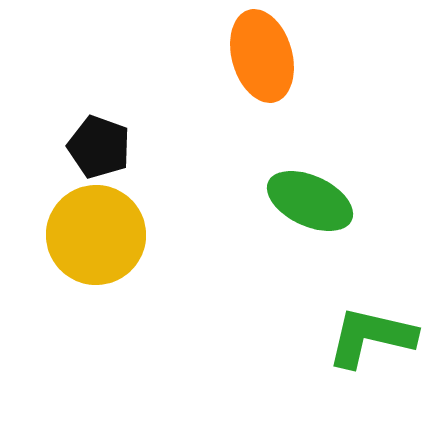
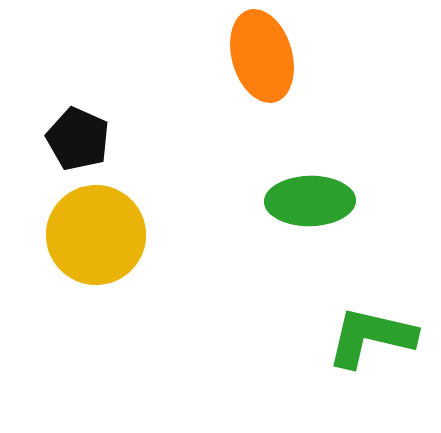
black pentagon: moved 21 px left, 8 px up; rotated 4 degrees clockwise
green ellipse: rotated 26 degrees counterclockwise
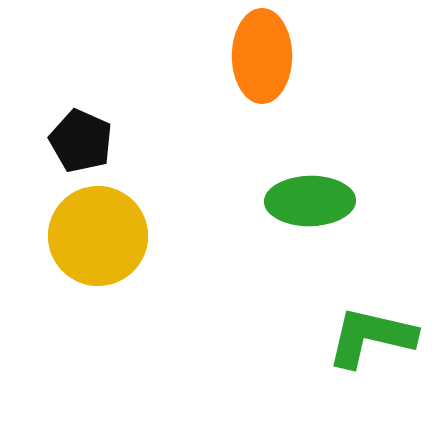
orange ellipse: rotated 16 degrees clockwise
black pentagon: moved 3 px right, 2 px down
yellow circle: moved 2 px right, 1 px down
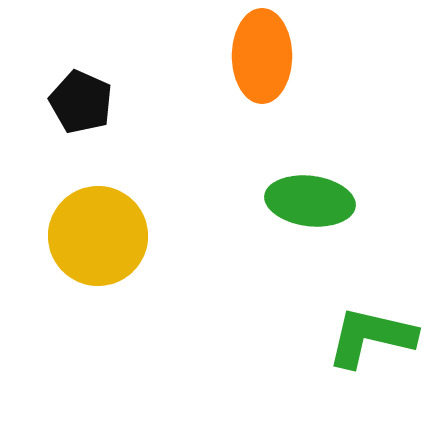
black pentagon: moved 39 px up
green ellipse: rotated 8 degrees clockwise
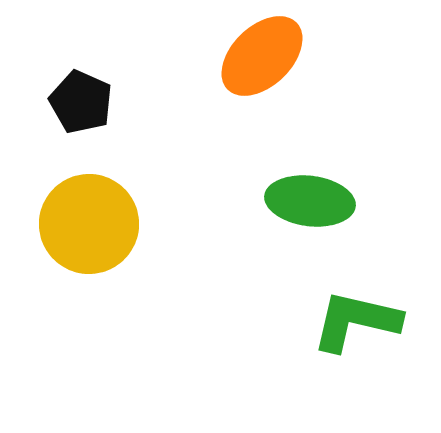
orange ellipse: rotated 46 degrees clockwise
yellow circle: moved 9 px left, 12 px up
green L-shape: moved 15 px left, 16 px up
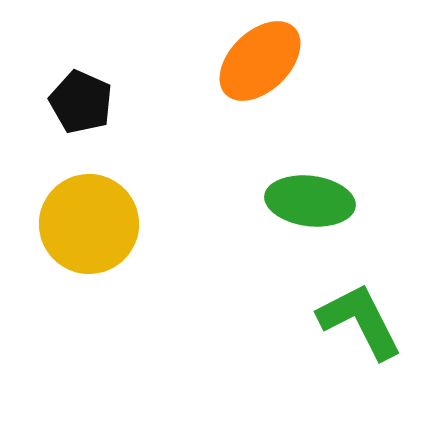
orange ellipse: moved 2 px left, 5 px down
green L-shape: moved 4 px right; rotated 50 degrees clockwise
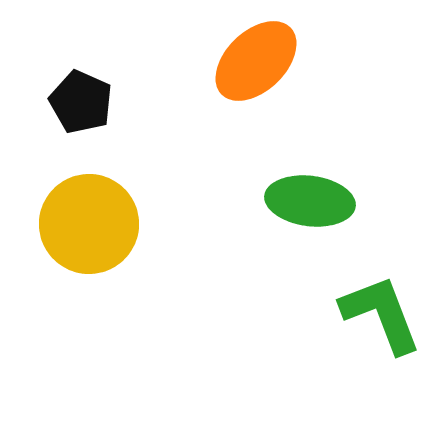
orange ellipse: moved 4 px left
green L-shape: moved 21 px right, 7 px up; rotated 6 degrees clockwise
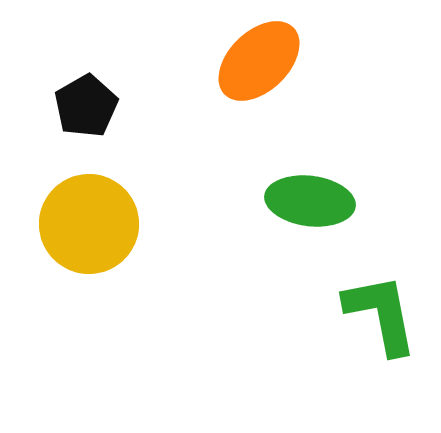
orange ellipse: moved 3 px right
black pentagon: moved 5 px right, 4 px down; rotated 18 degrees clockwise
green L-shape: rotated 10 degrees clockwise
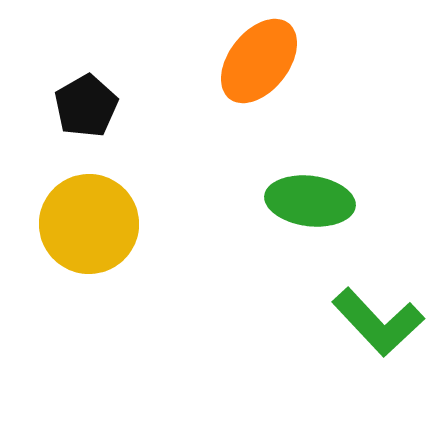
orange ellipse: rotated 8 degrees counterclockwise
green L-shape: moved 3 px left, 8 px down; rotated 148 degrees clockwise
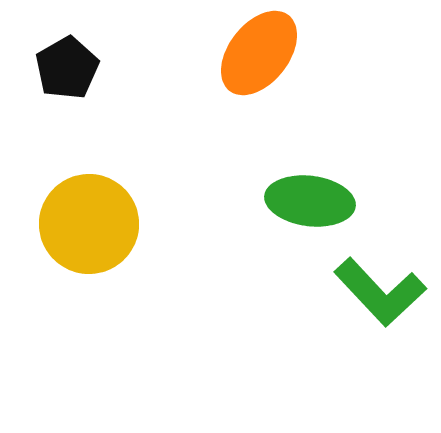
orange ellipse: moved 8 px up
black pentagon: moved 19 px left, 38 px up
green L-shape: moved 2 px right, 30 px up
